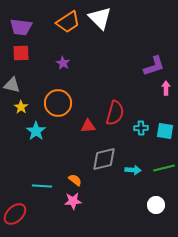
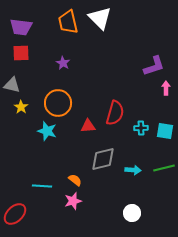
orange trapezoid: rotated 110 degrees clockwise
cyan star: moved 11 px right; rotated 18 degrees counterclockwise
gray diamond: moved 1 px left
pink star: rotated 12 degrees counterclockwise
white circle: moved 24 px left, 8 px down
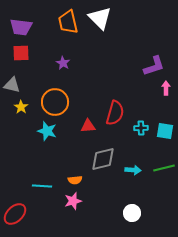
orange circle: moved 3 px left, 1 px up
orange semicircle: rotated 136 degrees clockwise
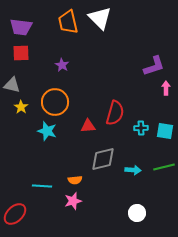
purple star: moved 1 px left, 2 px down
green line: moved 1 px up
white circle: moved 5 px right
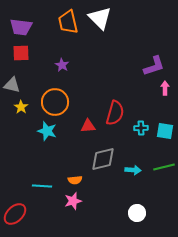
pink arrow: moved 1 px left
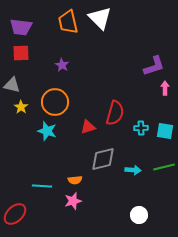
red triangle: moved 1 px down; rotated 14 degrees counterclockwise
white circle: moved 2 px right, 2 px down
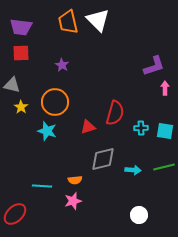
white triangle: moved 2 px left, 2 px down
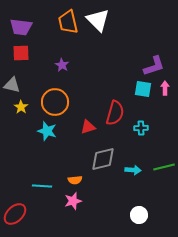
cyan square: moved 22 px left, 42 px up
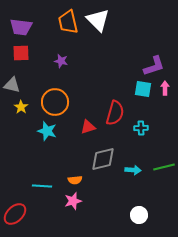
purple star: moved 1 px left, 4 px up; rotated 16 degrees counterclockwise
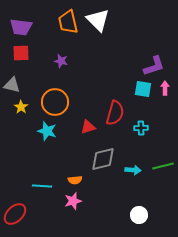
green line: moved 1 px left, 1 px up
